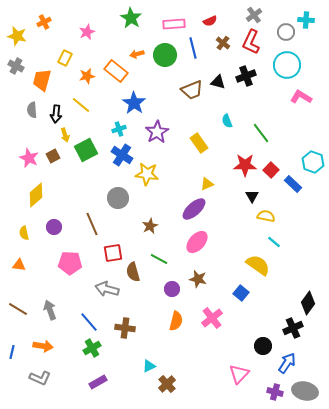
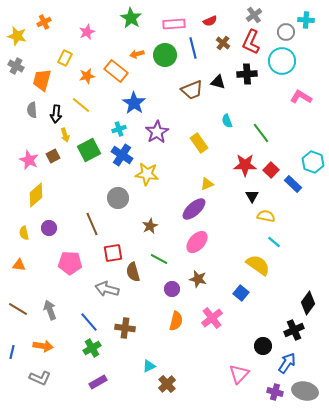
cyan circle at (287, 65): moved 5 px left, 4 px up
black cross at (246, 76): moved 1 px right, 2 px up; rotated 18 degrees clockwise
green square at (86, 150): moved 3 px right
pink star at (29, 158): moved 2 px down
purple circle at (54, 227): moved 5 px left, 1 px down
black cross at (293, 328): moved 1 px right, 2 px down
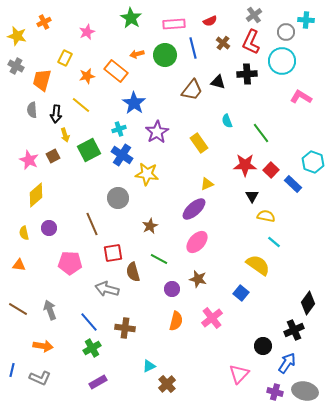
brown trapezoid at (192, 90): rotated 30 degrees counterclockwise
blue line at (12, 352): moved 18 px down
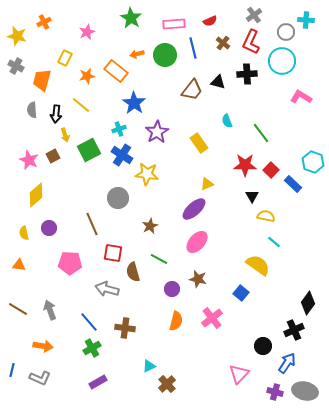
red square at (113, 253): rotated 18 degrees clockwise
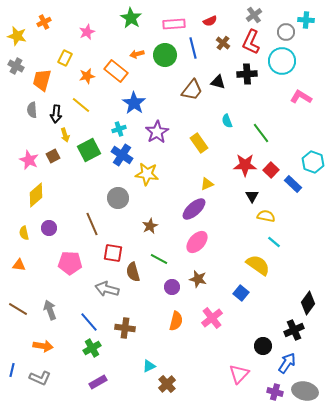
purple circle at (172, 289): moved 2 px up
